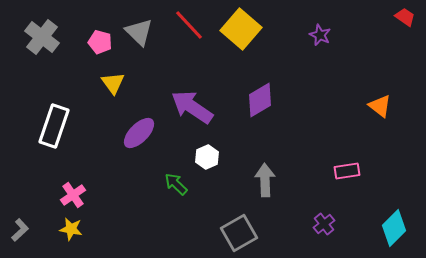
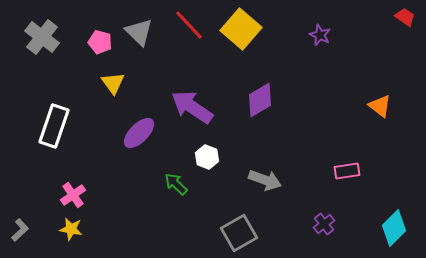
white hexagon: rotated 15 degrees counterclockwise
gray arrow: rotated 112 degrees clockwise
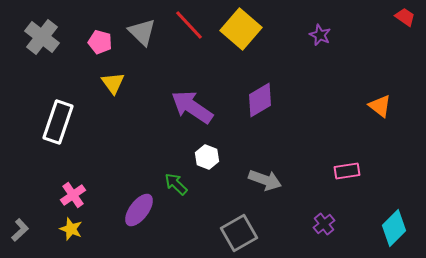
gray triangle: moved 3 px right
white rectangle: moved 4 px right, 4 px up
purple ellipse: moved 77 px down; rotated 8 degrees counterclockwise
yellow star: rotated 10 degrees clockwise
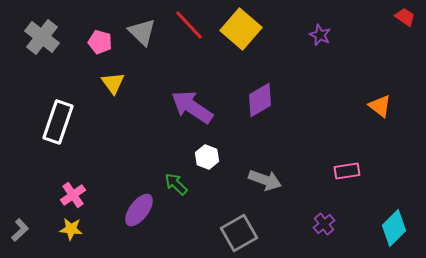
yellow star: rotated 15 degrees counterclockwise
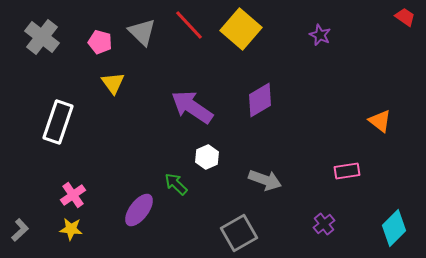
orange triangle: moved 15 px down
white hexagon: rotated 15 degrees clockwise
